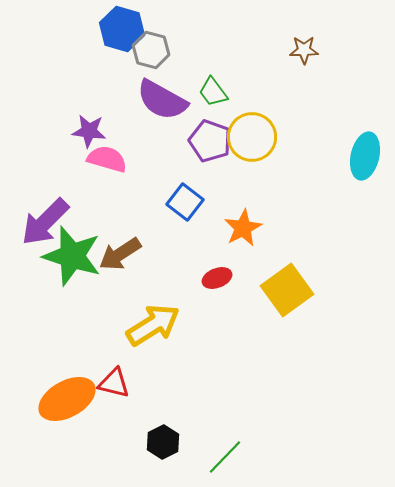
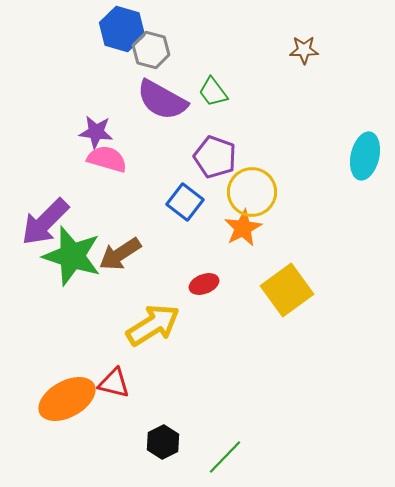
purple star: moved 7 px right, 1 px down
yellow circle: moved 55 px down
purple pentagon: moved 5 px right, 16 px down
red ellipse: moved 13 px left, 6 px down
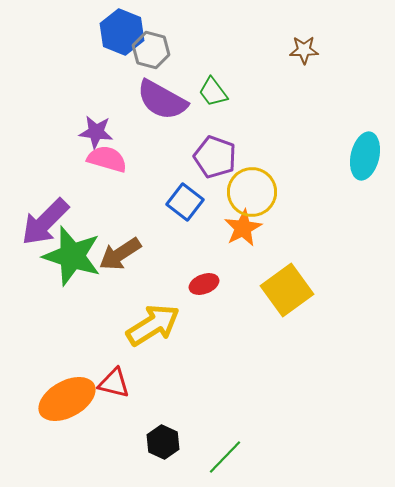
blue hexagon: moved 3 px down; rotated 6 degrees clockwise
black hexagon: rotated 8 degrees counterclockwise
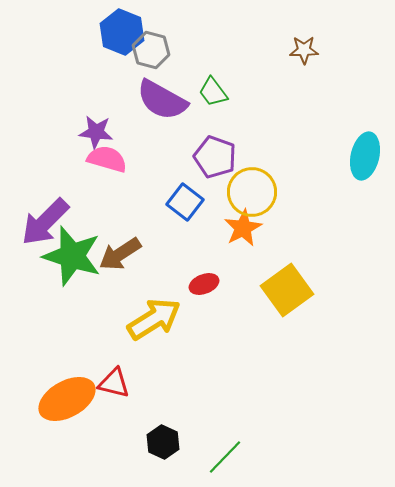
yellow arrow: moved 1 px right, 6 px up
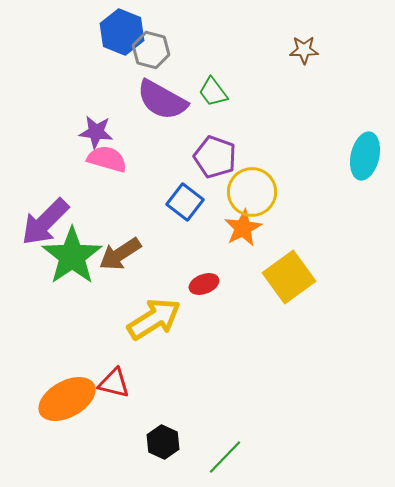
green star: rotated 20 degrees clockwise
yellow square: moved 2 px right, 13 px up
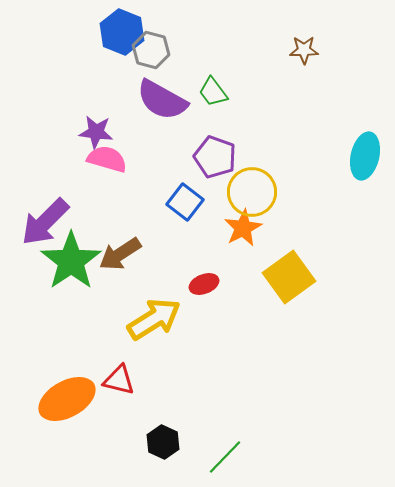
green star: moved 1 px left, 5 px down
red triangle: moved 5 px right, 3 px up
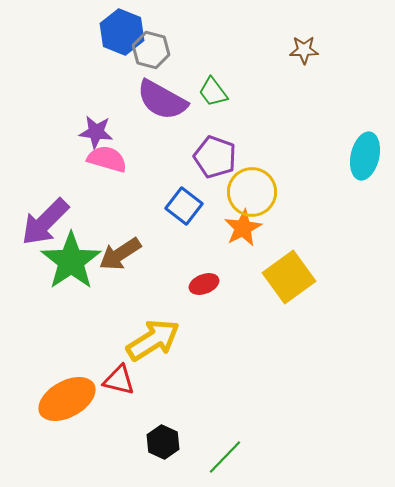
blue square: moved 1 px left, 4 px down
yellow arrow: moved 1 px left, 21 px down
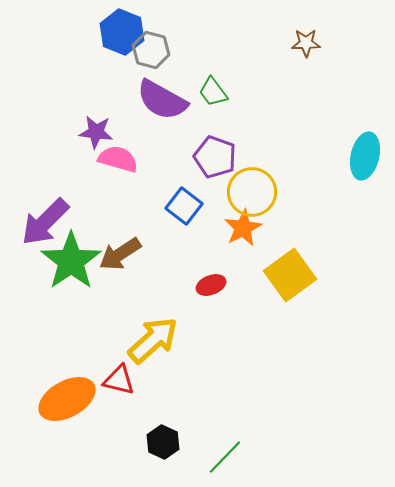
brown star: moved 2 px right, 7 px up
pink semicircle: moved 11 px right
yellow square: moved 1 px right, 2 px up
red ellipse: moved 7 px right, 1 px down
yellow arrow: rotated 10 degrees counterclockwise
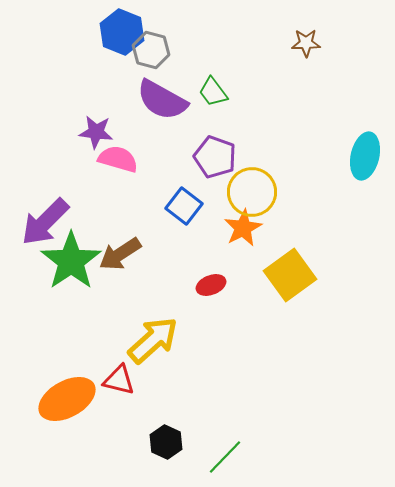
black hexagon: moved 3 px right
